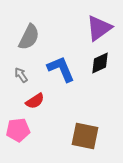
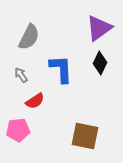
black diamond: rotated 40 degrees counterclockwise
blue L-shape: rotated 20 degrees clockwise
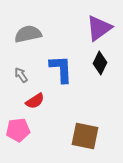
gray semicircle: moved 1 px left, 3 px up; rotated 128 degrees counterclockwise
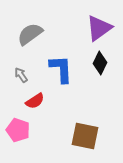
gray semicircle: moved 2 px right; rotated 24 degrees counterclockwise
pink pentagon: rotated 25 degrees clockwise
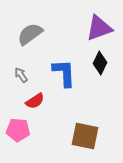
purple triangle: rotated 16 degrees clockwise
blue L-shape: moved 3 px right, 4 px down
pink pentagon: rotated 15 degrees counterclockwise
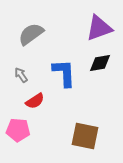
gray semicircle: moved 1 px right
black diamond: rotated 55 degrees clockwise
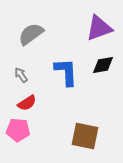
black diamond: moved 3 px right, 2 px down
blue L-shape: moved 2 px right, 1 px up
red semicircle: moved 8 px left, 2 px down
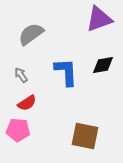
purple triangle: moved 9 px up
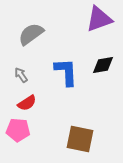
brown square: moved 5 px left, 3 px down
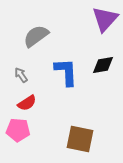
purple triangle: moved 6 px right; rotated 28 degrees counterclockwise
gray semicircle: moved 5 px right, 2 px down
